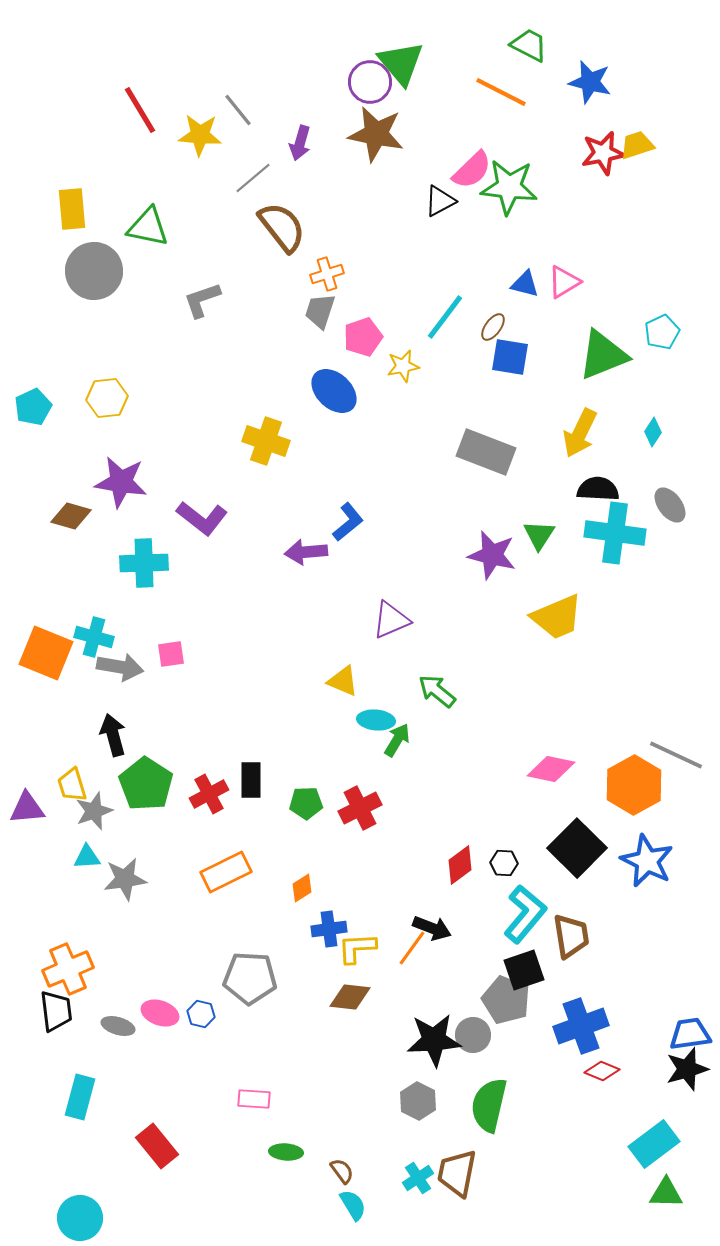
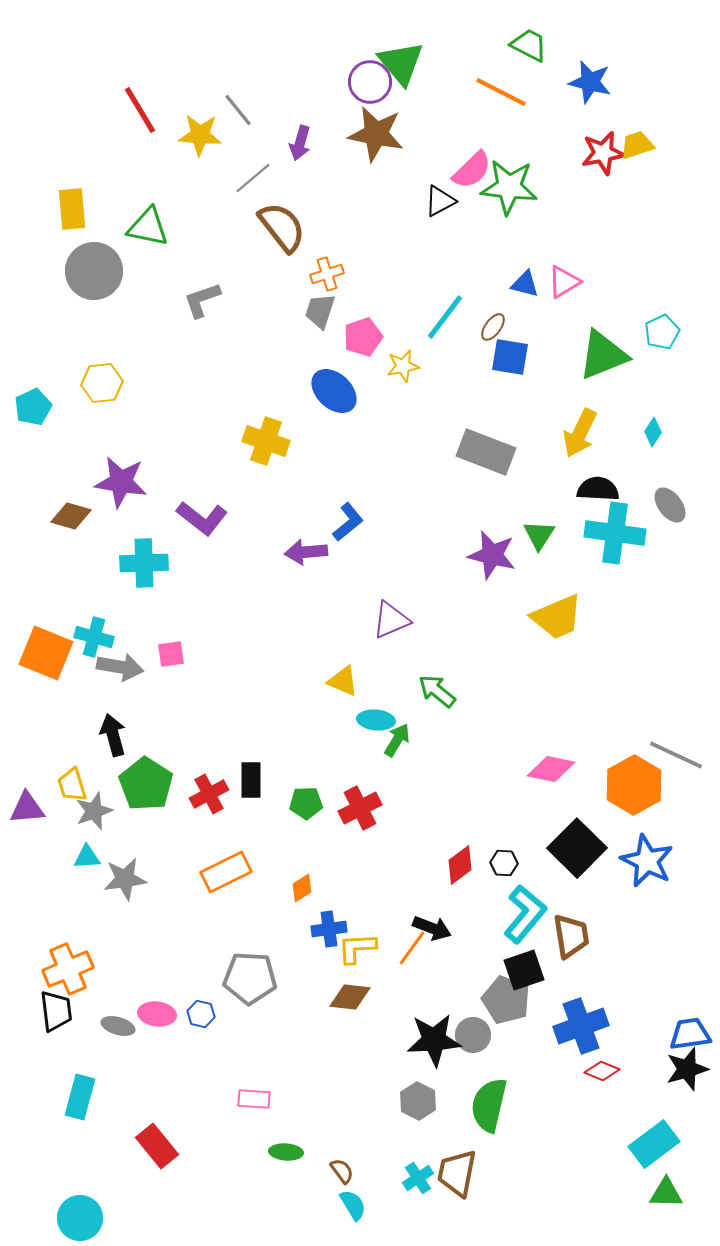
yellow hexagon at (107, 398): moved 5 px left, 15 px up
pink ellipse at (160, 1013): moved 3 px left, 1 px down; rotated 12 degrees counterclockwise
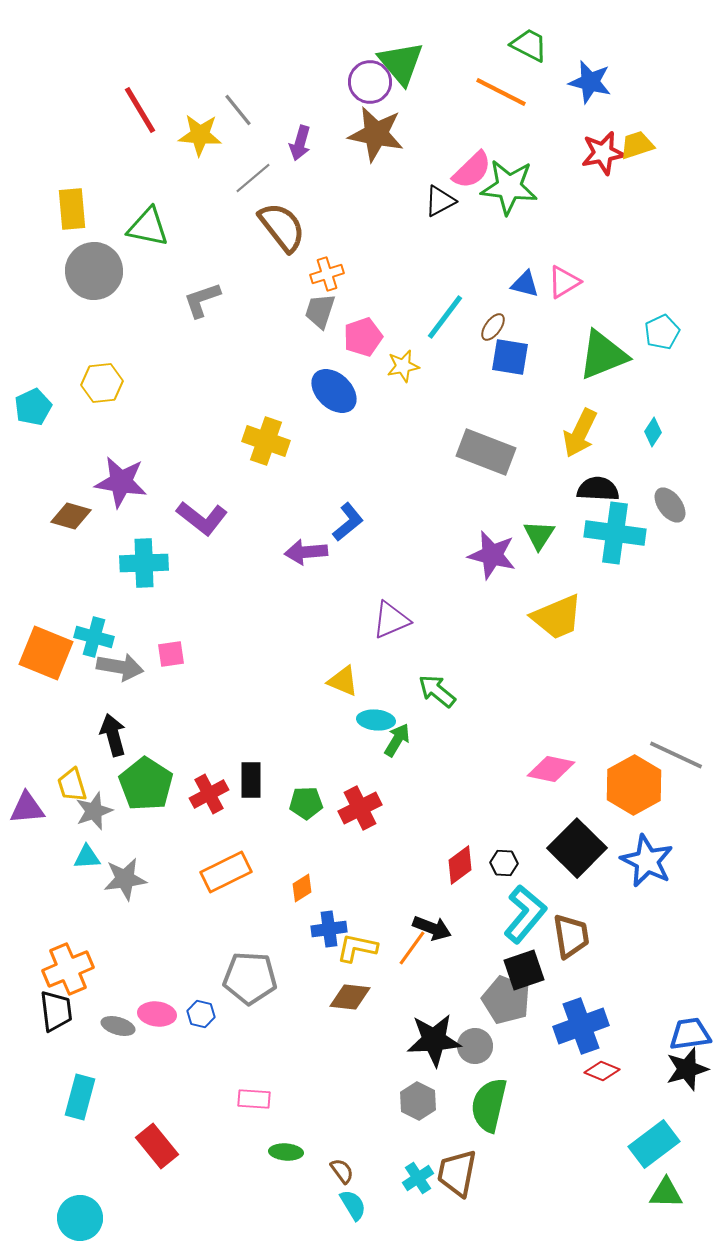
yellow L-shape at (357, 948): rotated 15 degrees clockwise
gray circle at (473, 1035): moved 2 px right, 11 px down
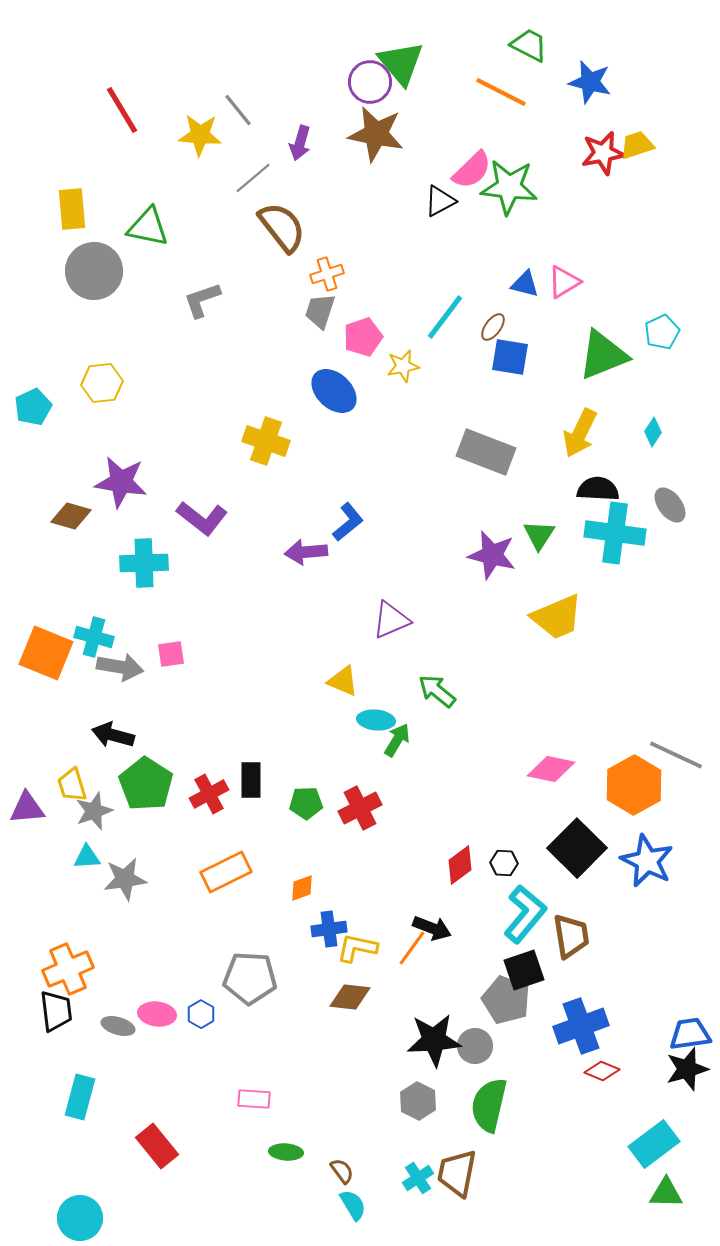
red line at (140, 110): moved 18 px left
black arrow at (113, 735): rotated 60 degrees counterclockwise
orange diamond at (302, 888): rotated 12 degrees clockwise
blue hexagon at (201, 1014): rotated 16 degrees clockwise
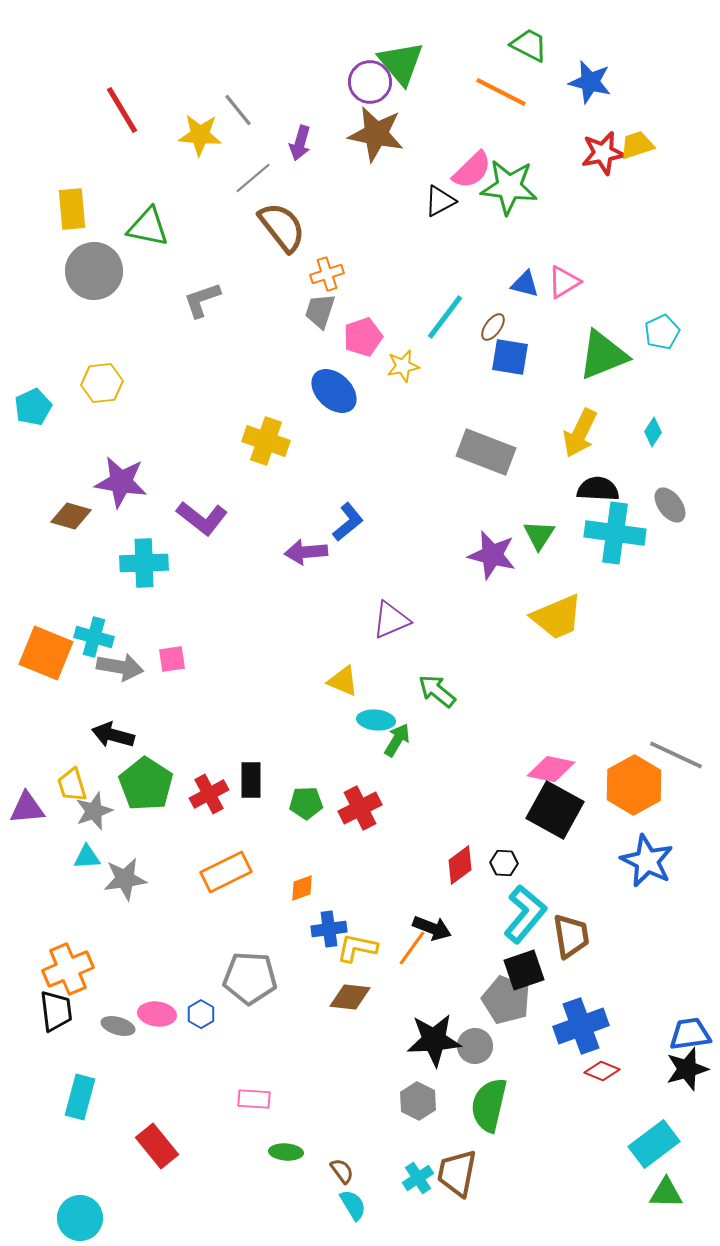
pink square at (171, 654): moved 1 px right, 5 px down
black square at (577, 848): moved 22 px left, 38 px up; rotated 16 degrees counterclockwise
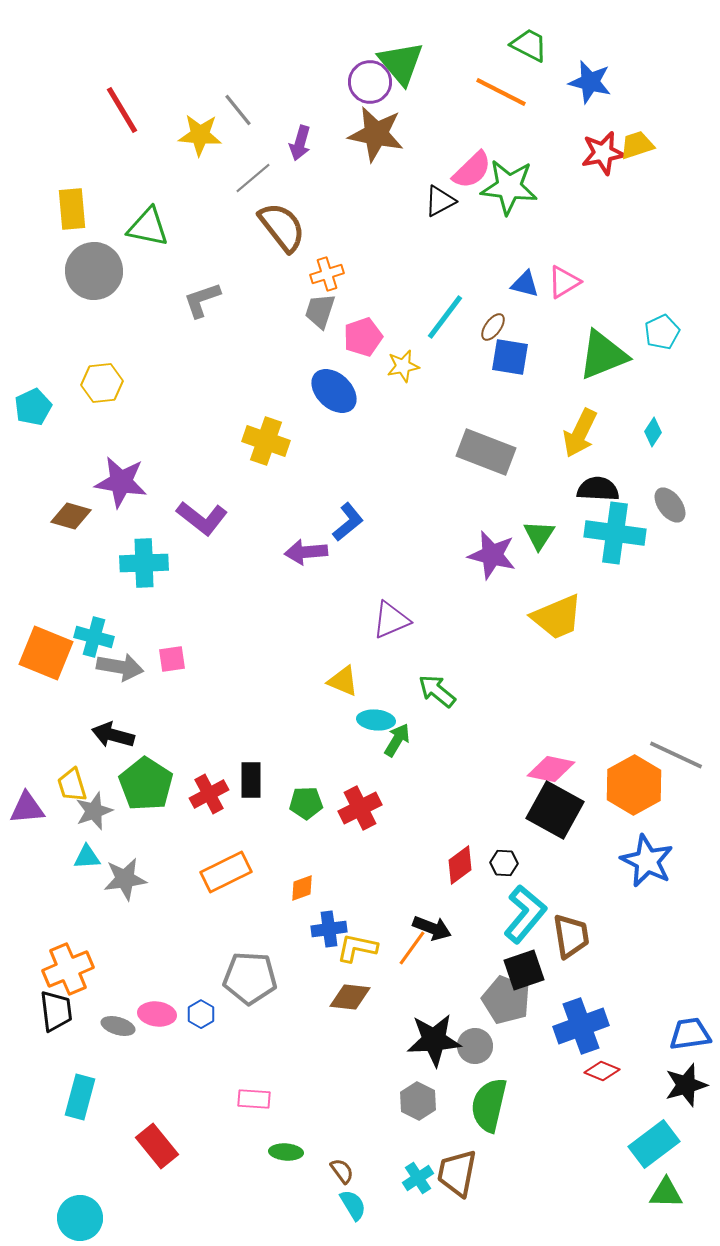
black star at (687, 1069): moved 1 px left, 16 px down
